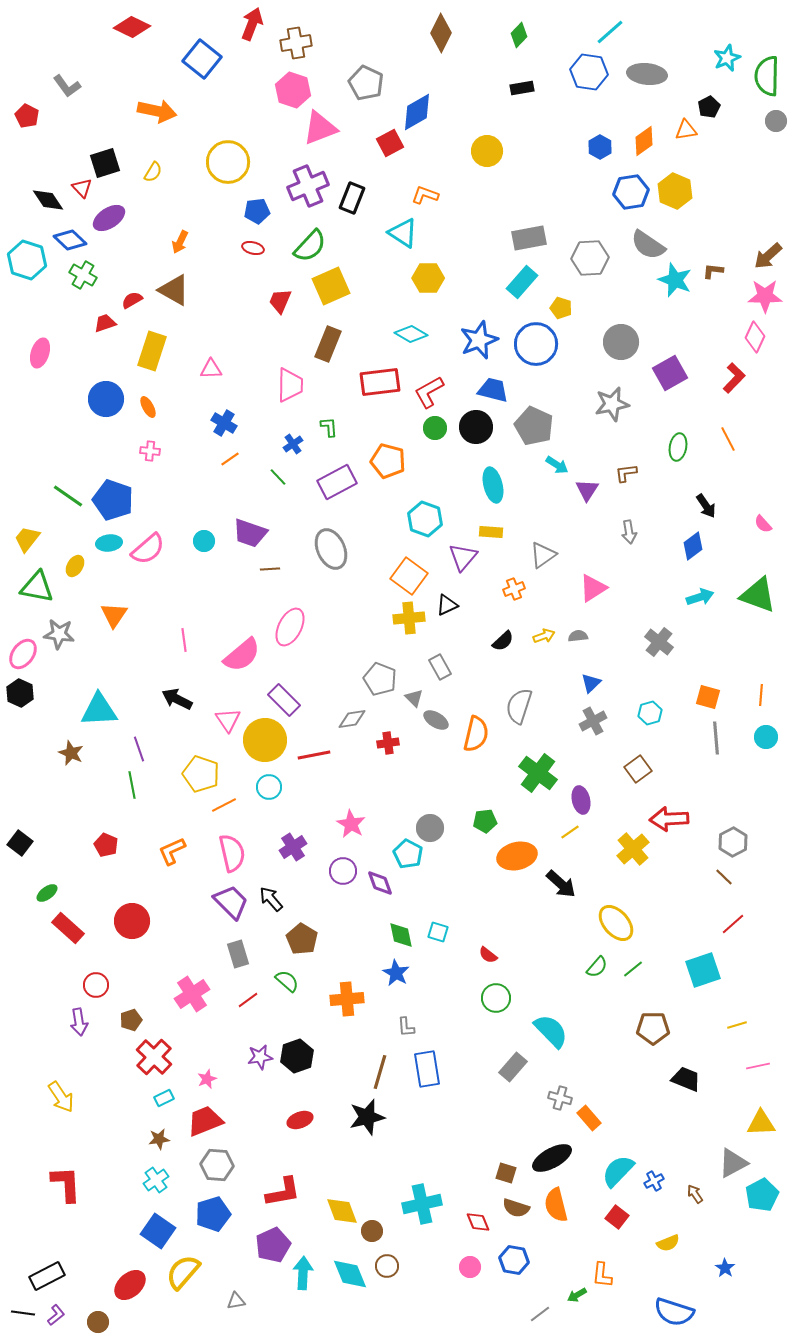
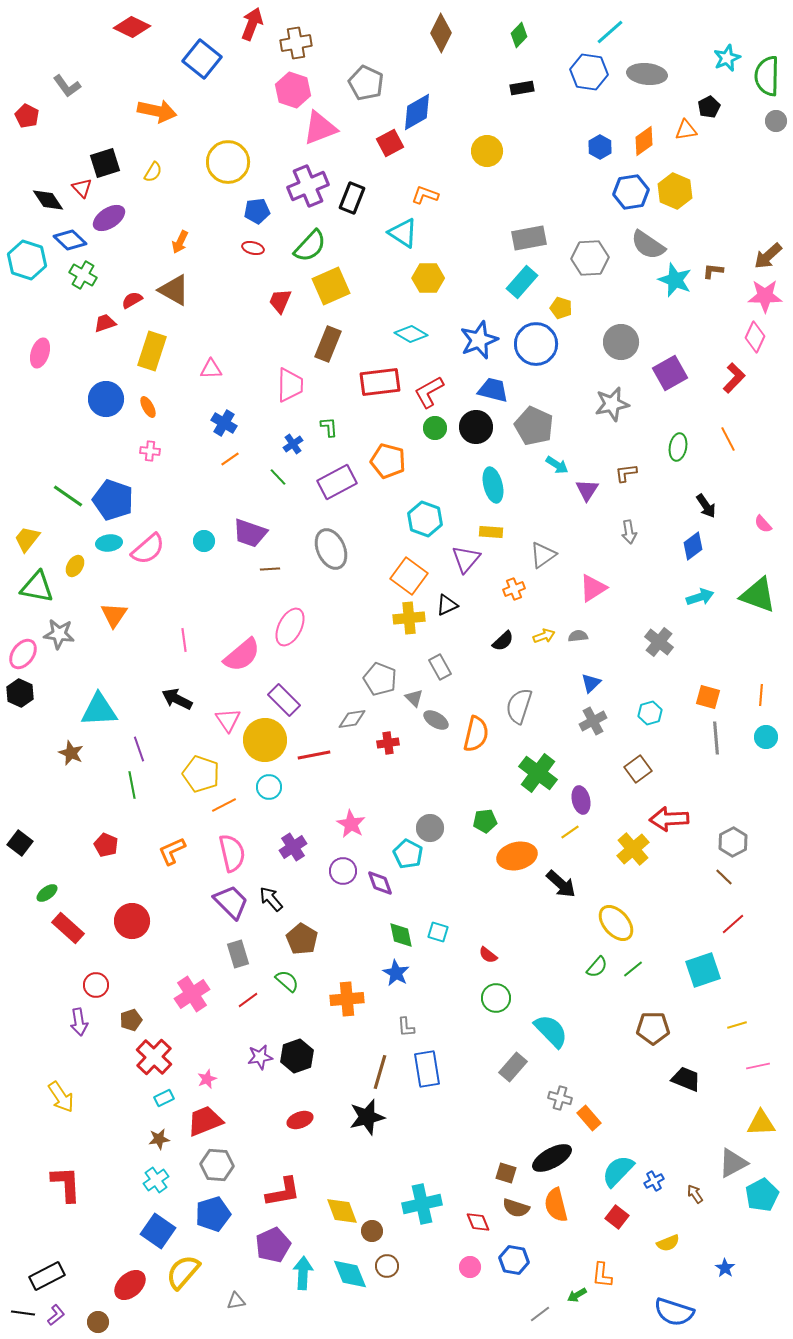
purple triangle at (463, 557): moved 3 px right, 2 px down
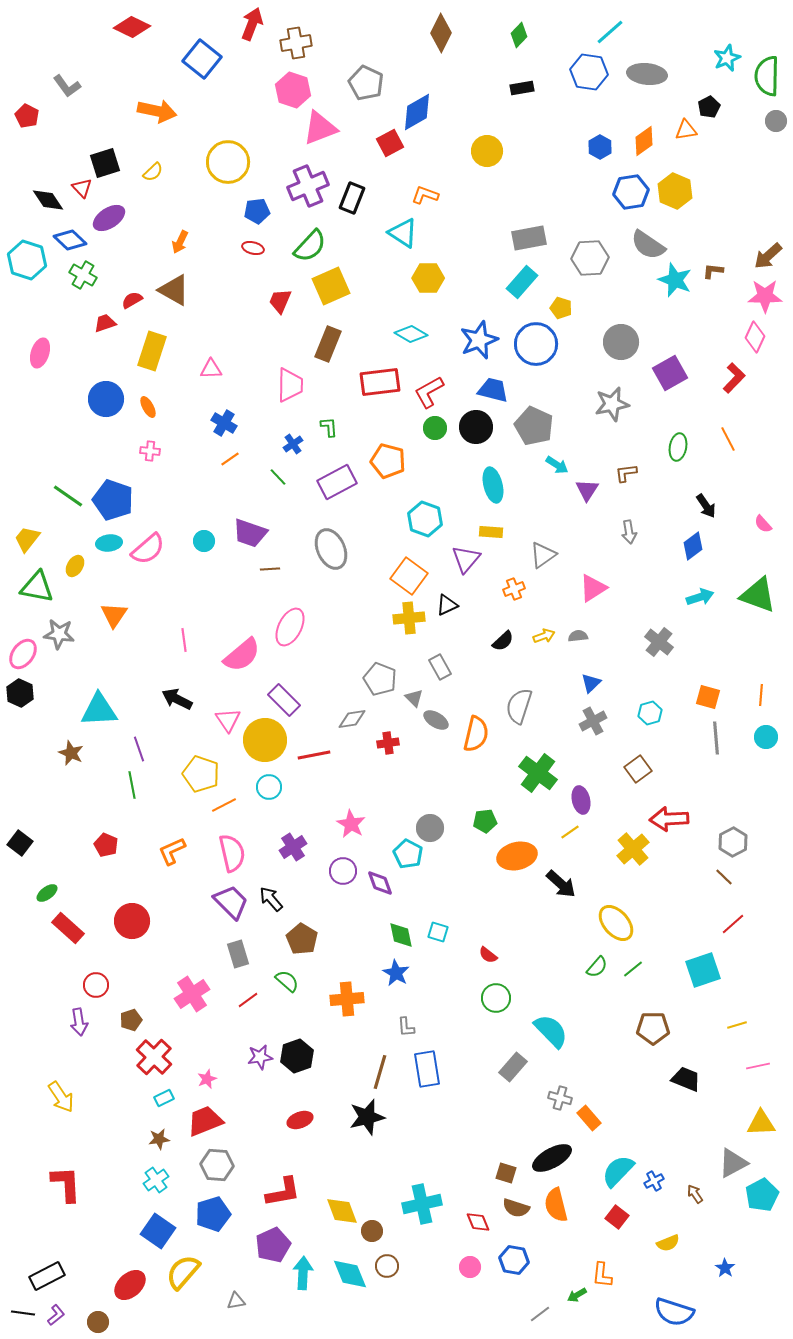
yellow semicircle at (153, 172): rotated 15 degrees clockwise
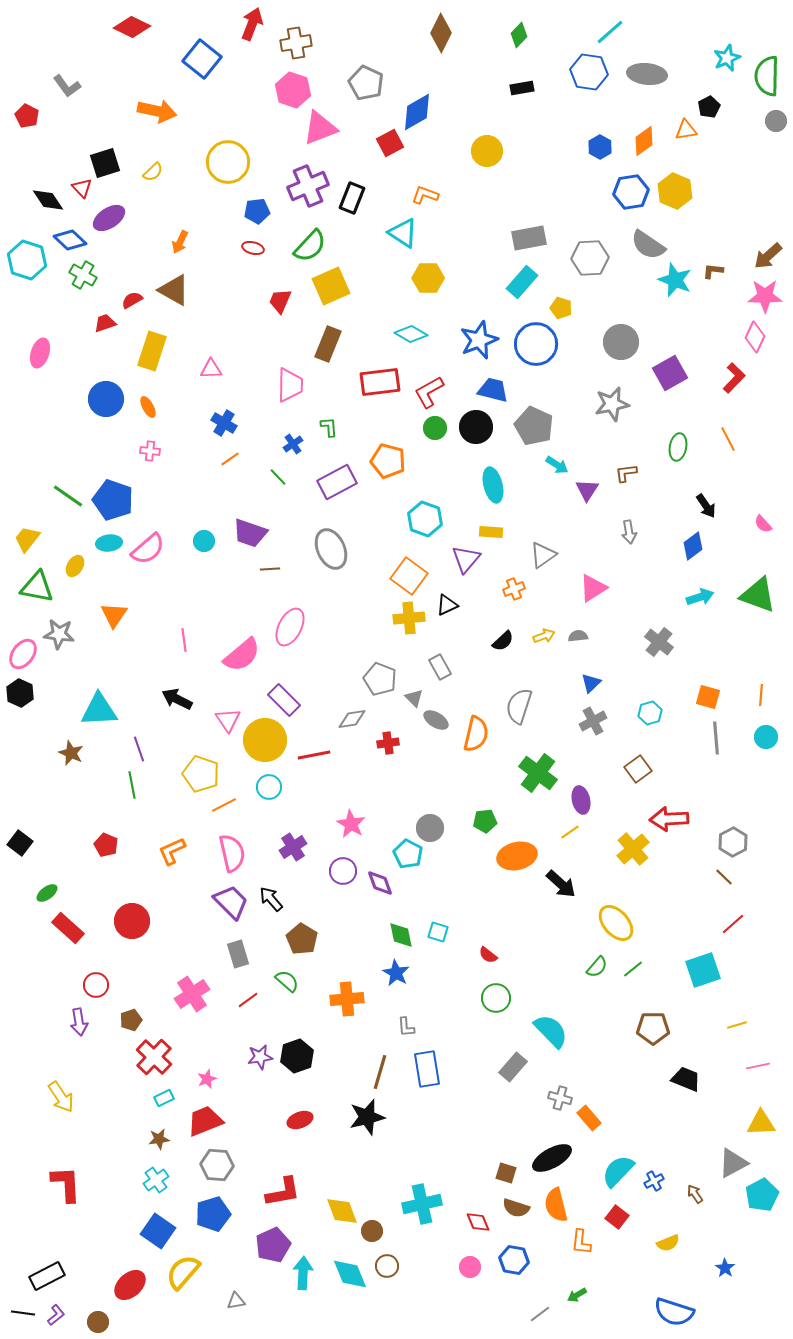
orange L-shape at (602, 1275): moved 21 px left, 33 px up
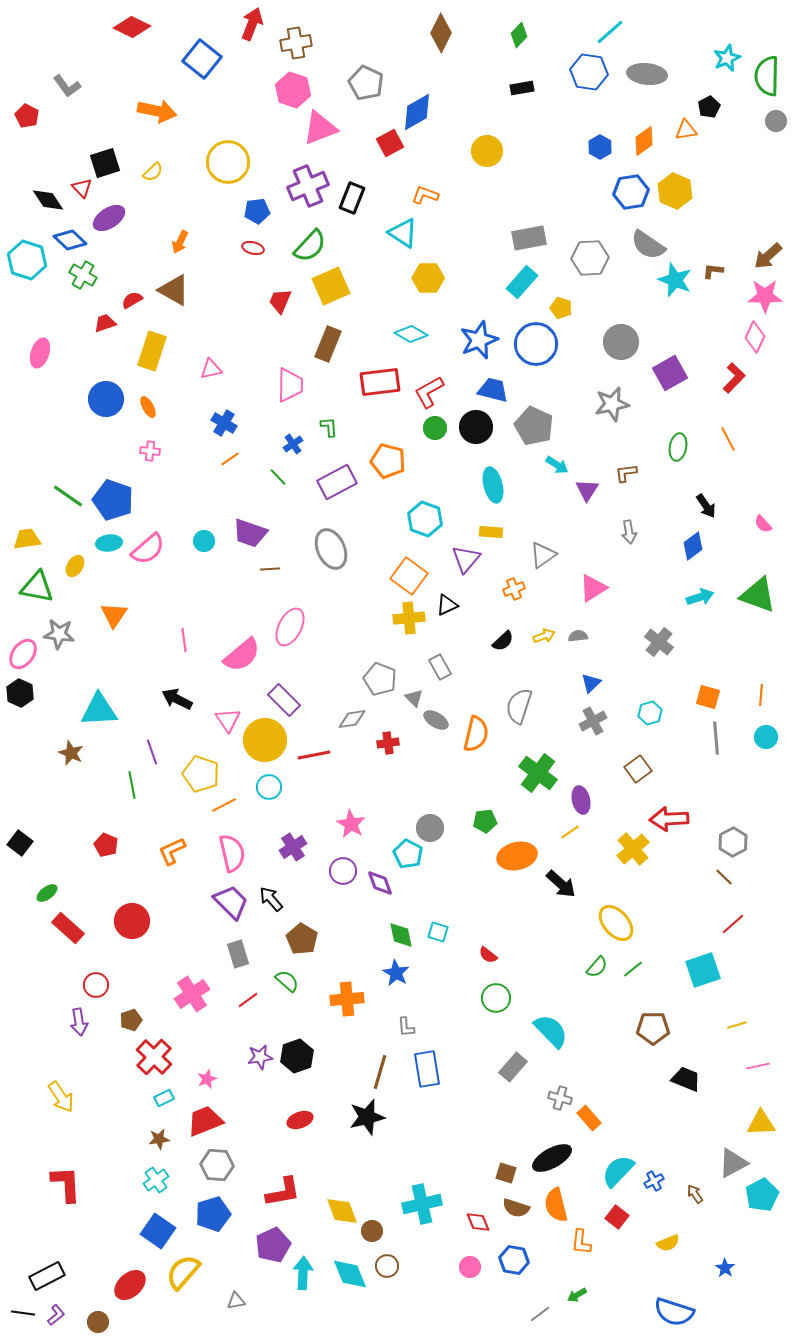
pink triangle at (211, 369): rotated 10 degrees counterclockwise
yellow trapezoid at (27, 539): rotated 44 degrees clockwise
purple line at (139, 749): moved 13 px right, 3 px down
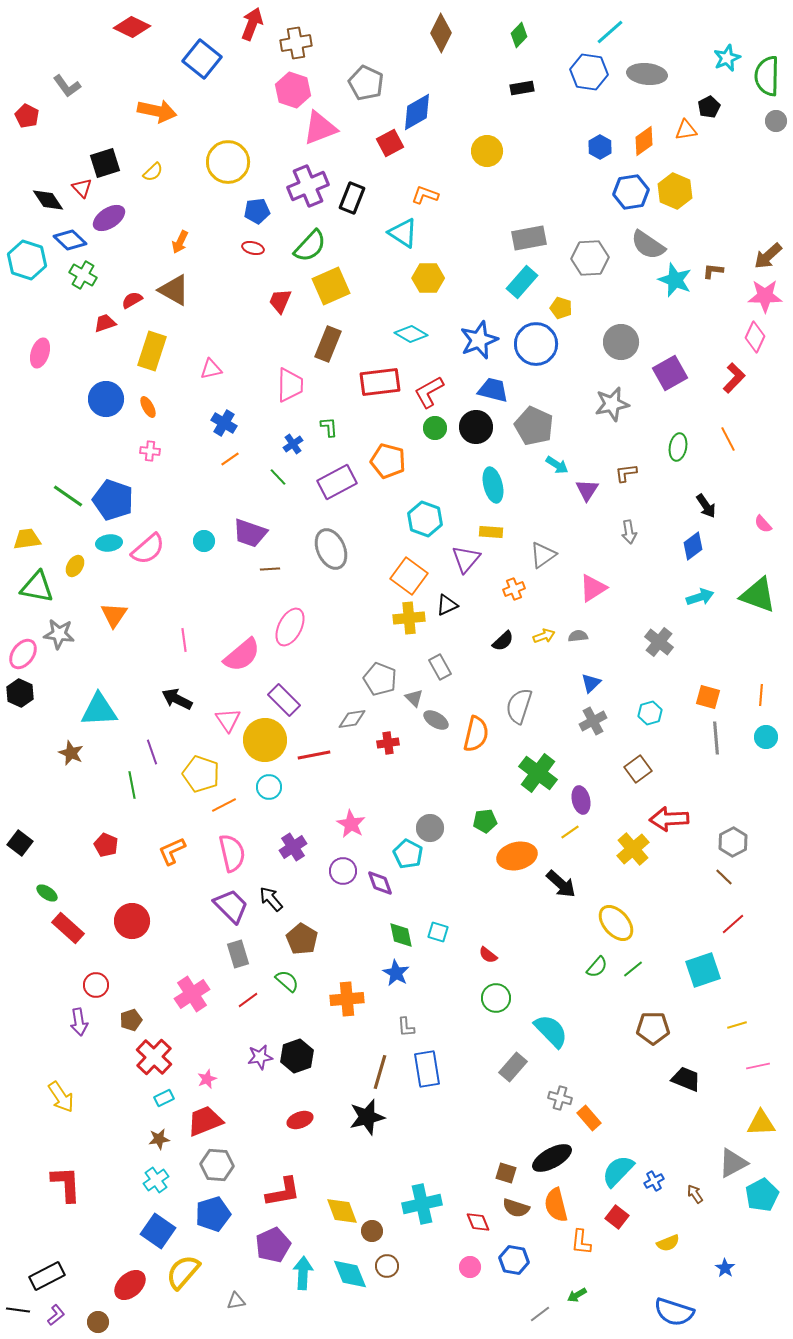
green ellipse at (47, 893): rotated 70 degrees clockwise
purple trapezoid at (231, 902): moved 4 px down
black line at (23, 1313): moved 5 px left, 3 px up
